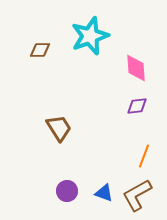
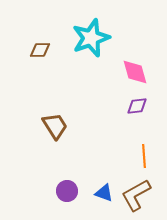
cyan star: moved 1 px right, 2 px down
pink diamond: moved 1 px left, 4 px down; rotated 12 degrees counterclockwise
brown trapezoid: moved 4 px left, 2 px up
orange line: rotated 25 degrees counterclockwise
brown L-shape: moved 1 px left
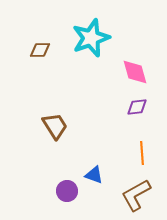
purple diamond: moved 1 px down
orange line: moved 2 px left, 3 px up
blue triangle: moved 10 px left, 18 px up
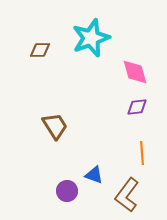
brown L-shape: moved 9 px left; rotated 24 degrees counterclockwise
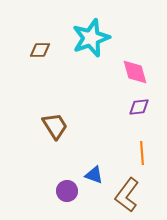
purple diamond: moved 2 px right
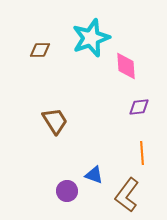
pink diamond: moved 9 px left, 6 px up; rotated 12 degrees clockwise
brown trapezoid: moved 5 px up
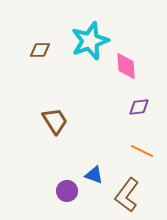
cyan star: moved 1 px left, 3 px down
orange line: moved 2 px up; rotated 60 degrees counterclockwise
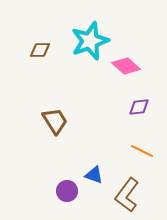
pink diamond: rotated 44 degrees counterclockwise
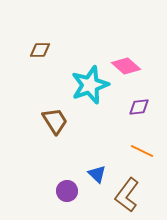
cyan star: moved 44 px down
blue triangle: moved 3 px right, 1 px up; rotated 24 degrees clockwise
